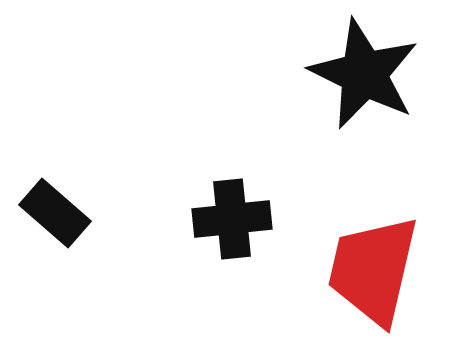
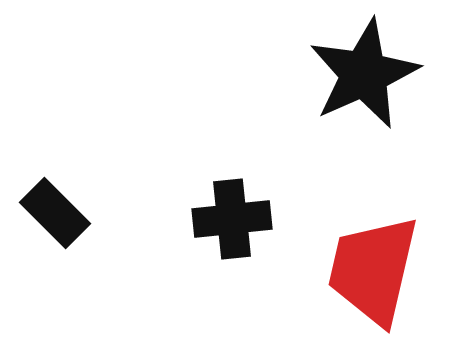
black star: rotated 22 degrees clockwise
black rectangle: rotated 4 degrees clockwise
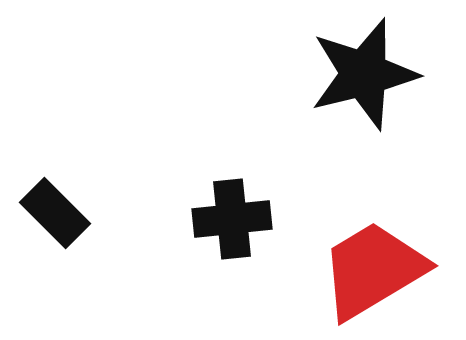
black star: rotated 10 degrees clockwise
red trapezoid: rotated 46 degrees clockwise
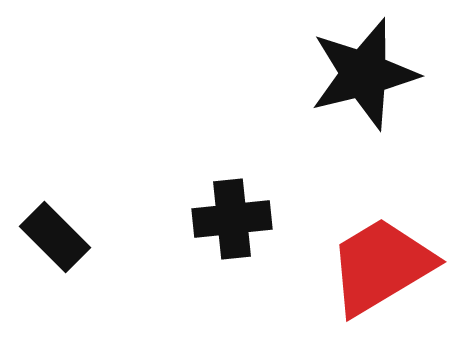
black rectangle: moved 24 px down
red trapezoid: moved 8 px right, 4 px up
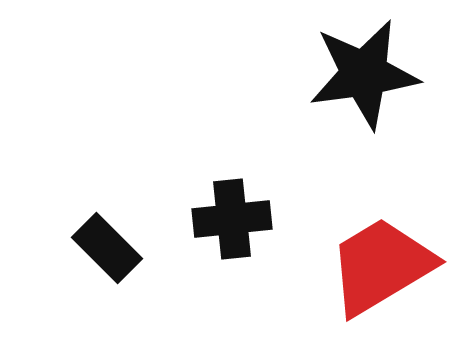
black star: rotated 6 degrees clockwise
black rectangle: moved 52 px right, 11 px down
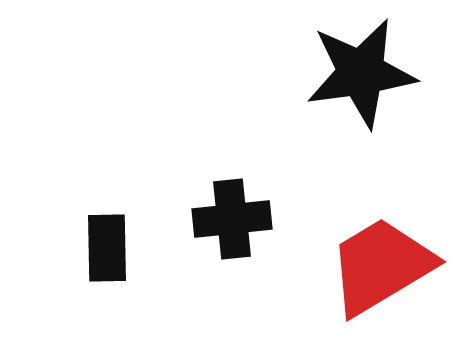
black star: moved 3 px left, 1 px up
black rectangle: rotated 44 degrees clockwise
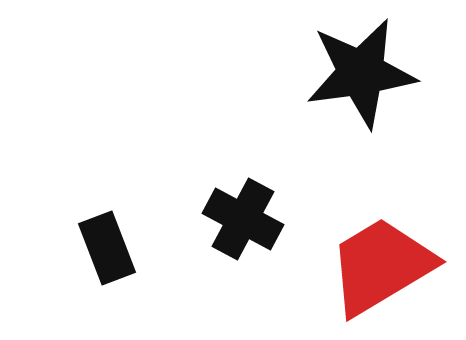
black cross: moved 11 px right; rotated 34 degrees clockwise
black rectangle: rotated 20 degrees counterclockwise
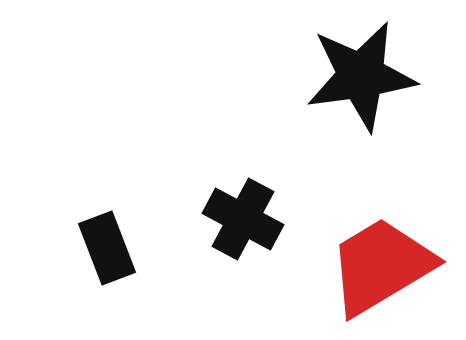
black star: moved 3 px down
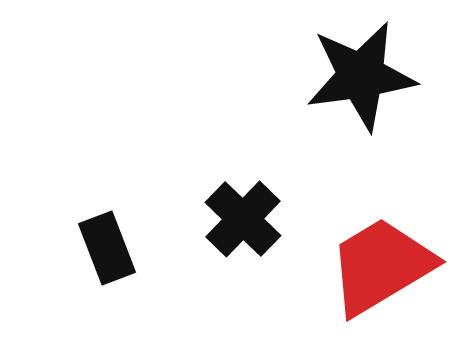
black cross: rotated 16 degrees clockwise
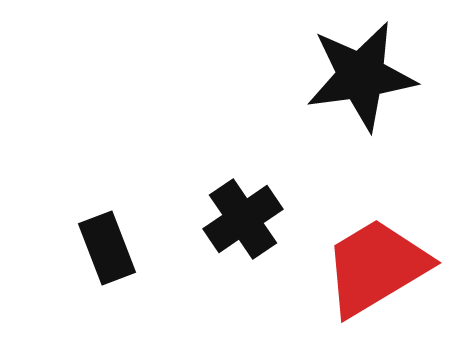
black cross: rotated 12 degrees clockwise
red trapezoid: moved 5 px left, 1 px down
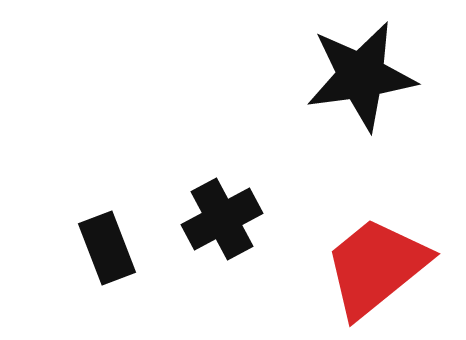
black cross: moved 21 px left; rotated 6 degrees clockwise
red trapezoid: rotated 8 degrees counterclockwise
